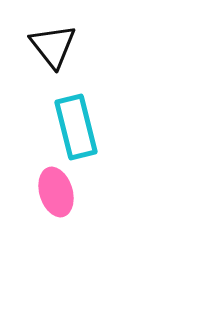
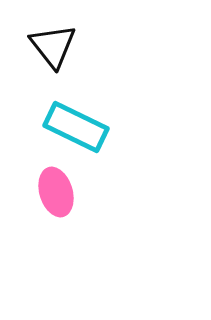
cyan rectangle: rotated 50 degrees counterclockwise
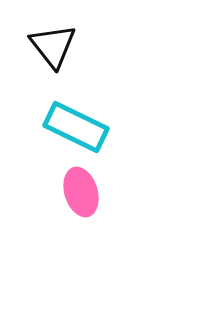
pink ellipse: moved 25 px right
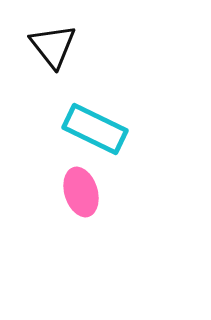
cyan rectangle: moved 19 px right, 2 px down
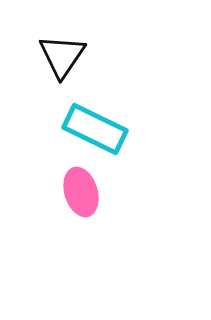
black triangle: moved 9 px right, 10 px down; rotated 12 degrees clockwise
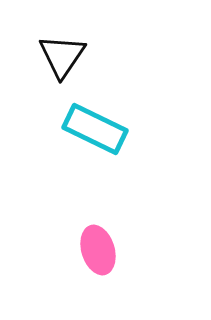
pink ellipse: moved 17 px right, 58 px down
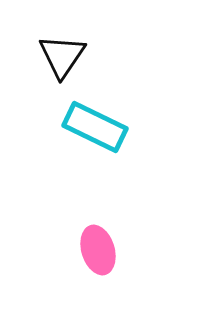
cyan rectangle: moved 2 px up
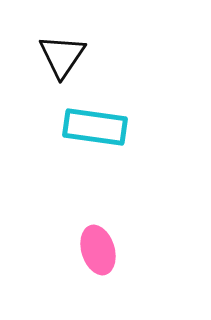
cyan rectangle: rotated 18 degrees counterclockwise
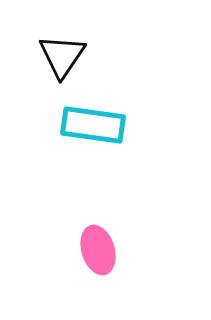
cyan rectangle: moved 2 px left, 2 px up
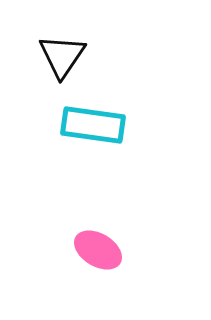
pink ellipse: rotated 42 degrees counterclockwise
